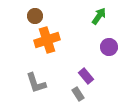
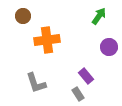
brown circle: moved 12 px left
orange cross: rotated 10 degrees clockwise
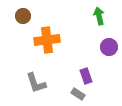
green arrow: rotated 48 degrees counterclockwise
purple rectangle: rotated 21 degrees clockwise
gray rectangle: rotated 24 degrees counterclockwise
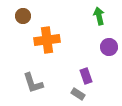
gray L-shape: moved 3 px left
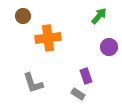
green arrow: rotated 54 degrees clockwise
orange cross: moved 1 px right, 2 px up
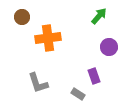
brown circle: moved 1 px left, 1 px down
purple rectangle: moved 8 px right
gray L-shape: moved 5 px right
